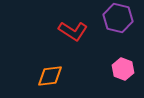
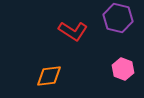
orange diamond: moved 1 px left
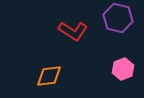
pink hexagon: rotated 20 degrees clockwise
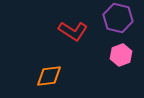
pink hexagon: moved 2 px left, 14 px up
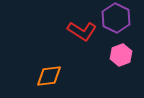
purple hexagon: moved 2 px left; rotated 12 degrees clockwise
red L-shape: moved 9 px right
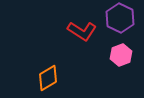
purple hexagon: moved 4 px right
orange diamond: moved 1 px left, 2 px down; rotated 24 degrees counterclockwise
